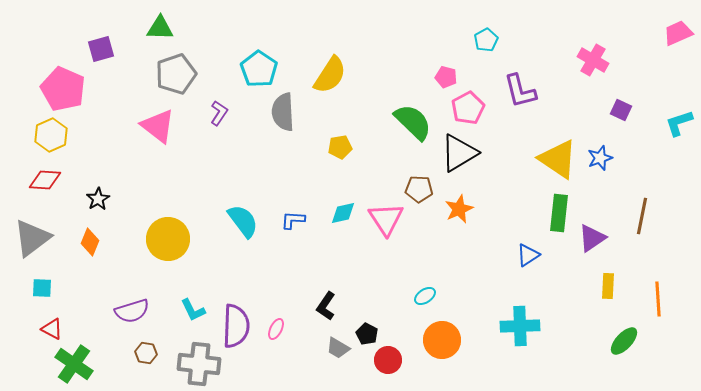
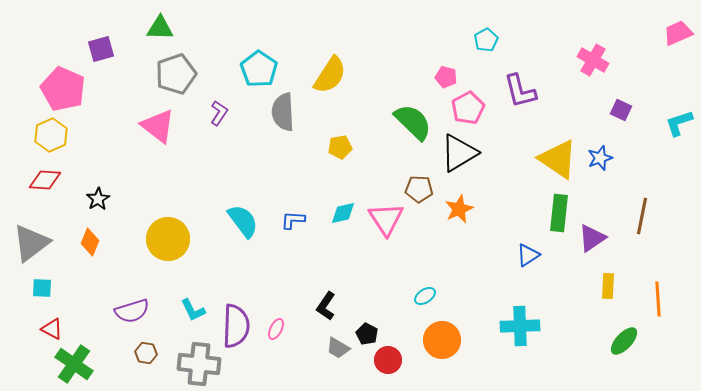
gray triangle at (32, 238): moved 1 px left, 5 px down
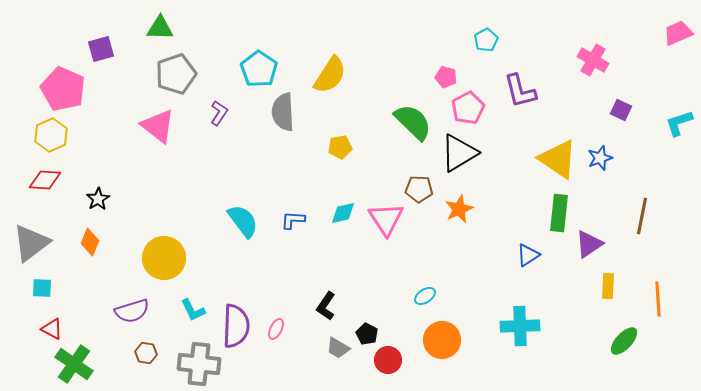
purple triangle at (592, 238): moved 3 px left, 6 px down
yellow circle at (168, 239): moved 4 px left, 19 px down
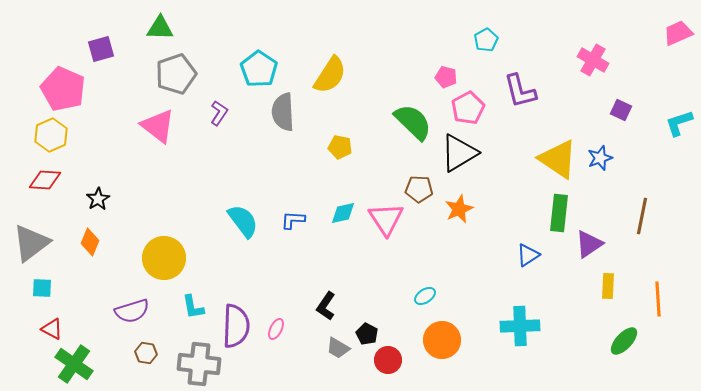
yellow pentagon at (340, 147): rotated 20 degrees clockwise
cyan L-shape at (193, 310): moved 3 px up; rotated 16 degrees clockwise
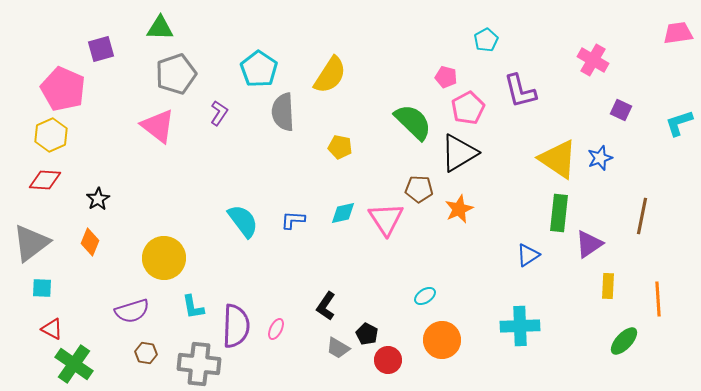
pink trapezoid at (678, 33): rotated 16 degrees clockwise
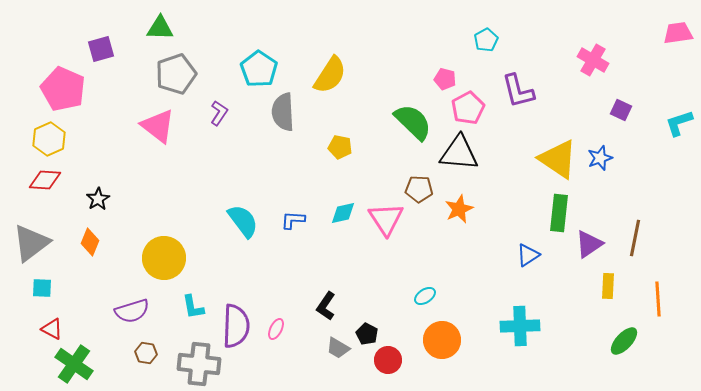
pink pentagon at (446, 77): moved 1 px left, 2 px down
purple L-shape at (520, 91): moved 2 px left
yellow hexagon at (51, 135): moved 2 px left, 4 px down
black triangle at (459, 153): rotated 36 degrees clockwise
brown line at (642, 216): moved 7 px left, 22 px down
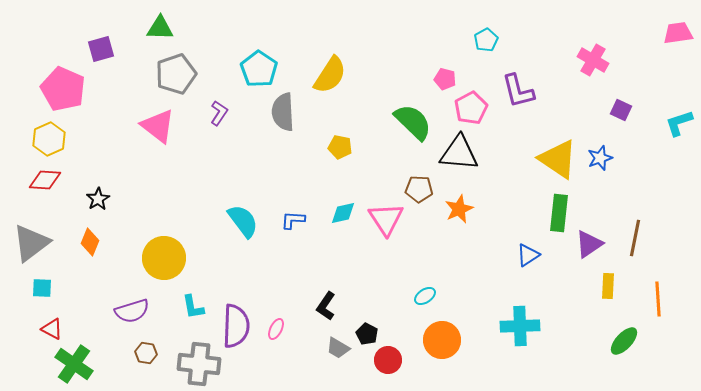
pink pentagon at (468, 108): moved 3 px right
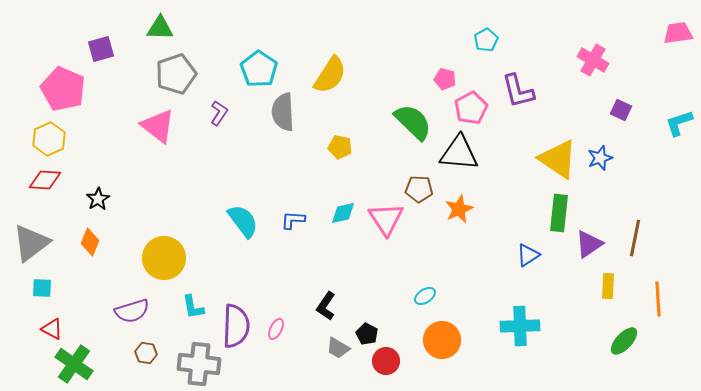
red circle at (388, 360): moved 2 px left, 1 px down
